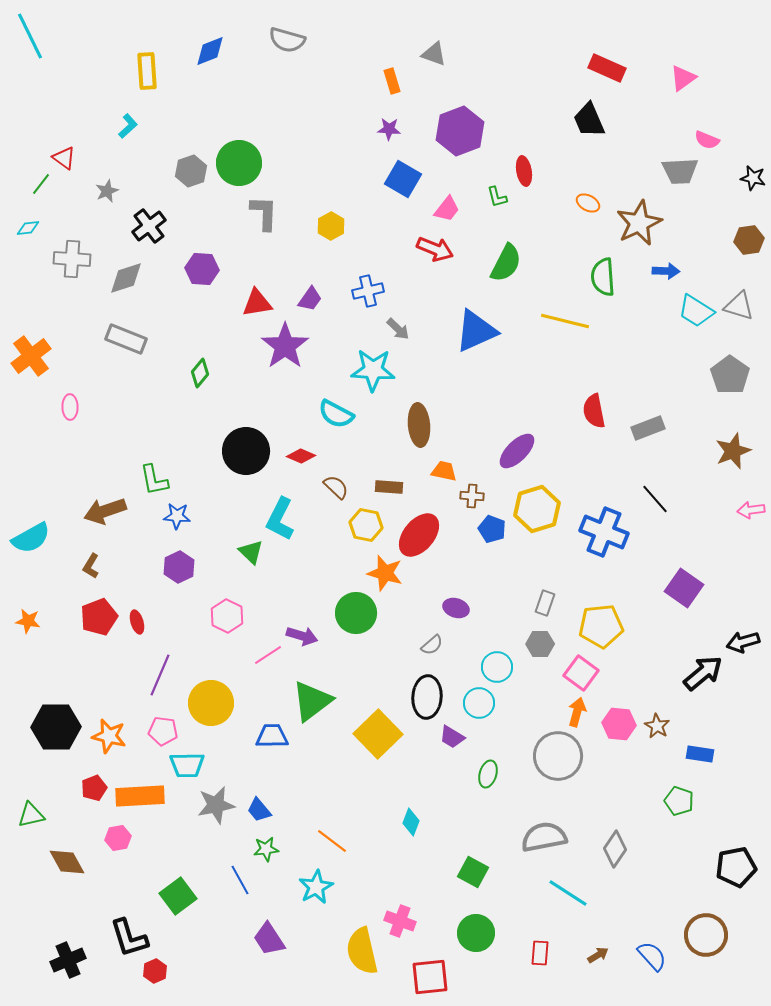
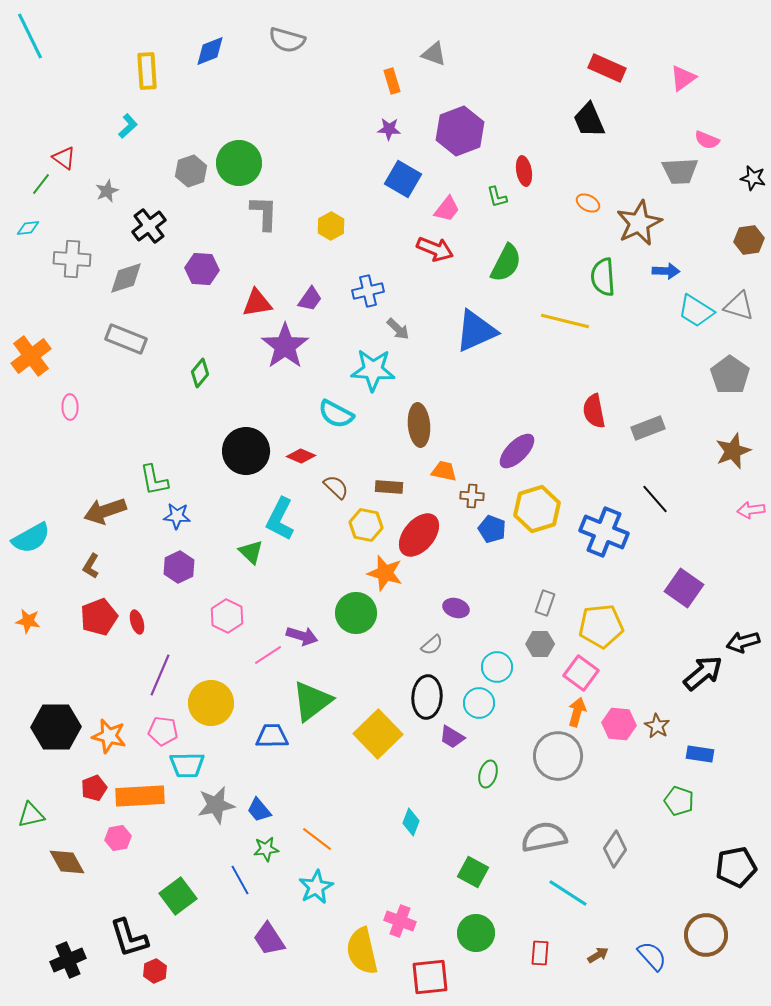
orange line at (332, 841): moved 15 px left, 2 px up
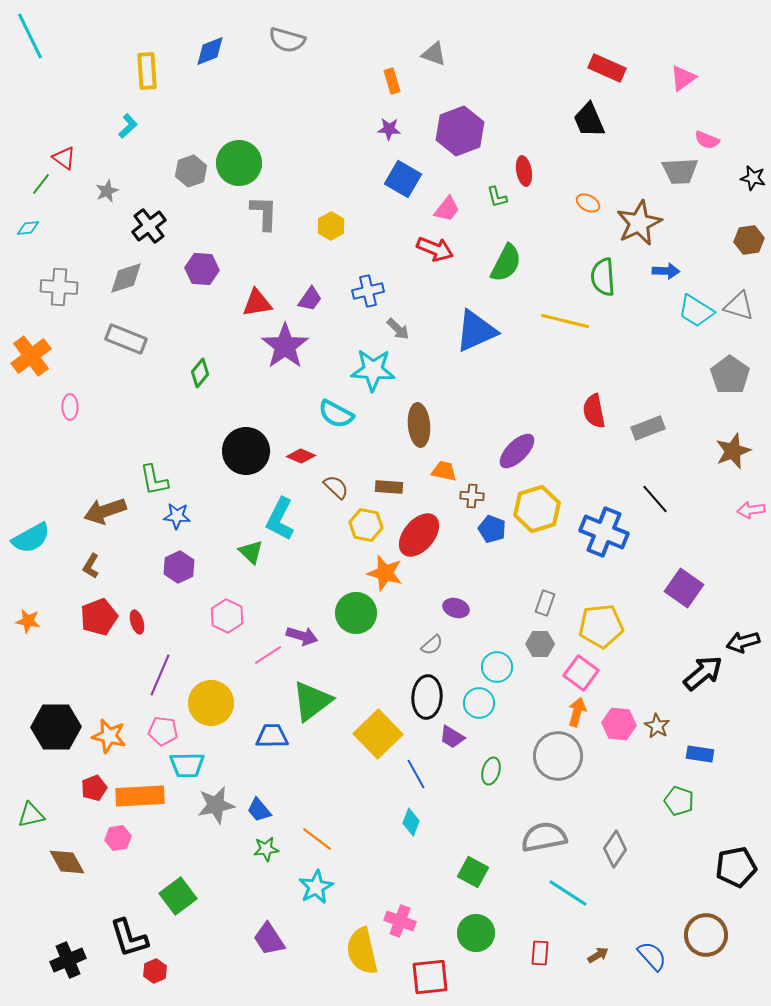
gray cross at (72, 259): moved 13 px left, 28 px down
green ellipse at (488, 774): moved 3 px right, 3 px up
blue line at (240, 880): moved 176 px right, 106 px up
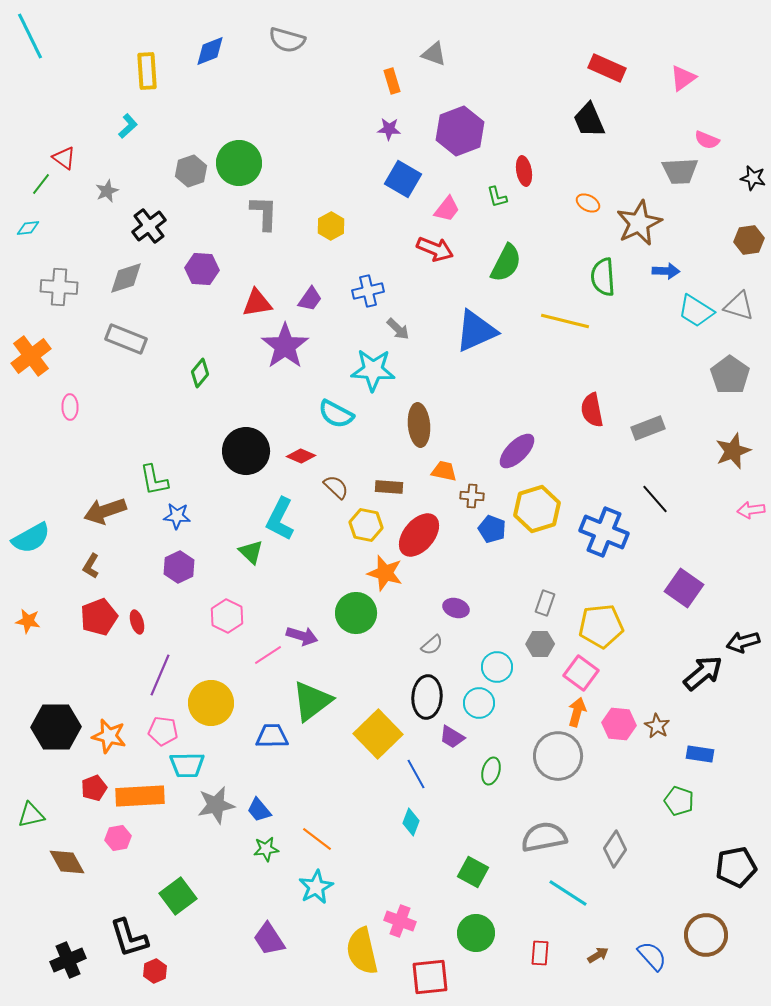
red semicircle at (594, 411): moved 2 px left, 1 px up
